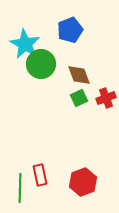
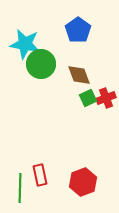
blue pentagon: moved 8 px right; rotated 15 degrees counterclockwise
cyan star: rotated 20 degrees counterclockwise
green square: moved 9 px right
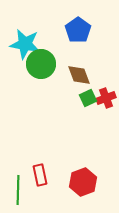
green line: moved 2 px left, 2 px down
